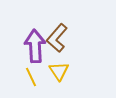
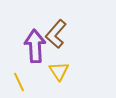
brown L-shape: moved 1 px left, 4 px up
yellow line: moved 12 px left, 5 px down
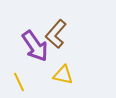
purple arrow: rotated 148 degrees clockwise
yellow triangle: moved 4 px right, 4 px down; rotated 45 degrees counterclockwise
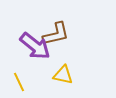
brown L-shape: rotated 144 degrees counterclockwise
purple arrow: rotated 16 degrees counterclockwise
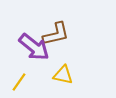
purple arrow: moved 1 px left, 1 px down
yellow line: rotated 60 degrees clockwise
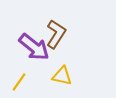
brown L-shape: rotated 44 degrees counterclockwise
yellow triangle: moved 1 px left, 1 px down
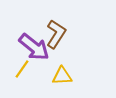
yellow triangle: rotated 15 degrees counterclockwise
yellow line: moved 3 px right, 13 px up
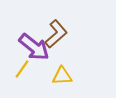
brown L-shape: rotated 16 degrees clockwise
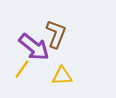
brown L-shape: rotated 28 degrees counterclockwise
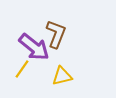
yellow triangle: rotated 10 degrees counterclockwise
